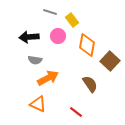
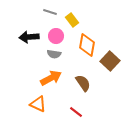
pink circle: moved 2 px left
gray semicircle: moved 19 px right, 6 px up
orange arrow: moved 3 px right
brown semicircle: moved 7 px left, 1 px up
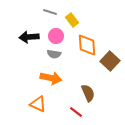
orange diamond: rotated 15 degrees counterclockwise
orange arrow: rotated 40 degrees clockwise
brown semicircle: moved 5 px right, 10 px down; rotated 12 degrees clockwise
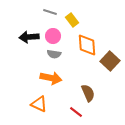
pink circle: moved 3 px left
orange triangle: moved 1 px right
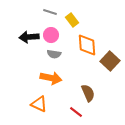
pink circle: moved 2 px left, 1 px up
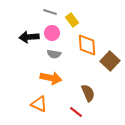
pink circle: moved 1 px right, 2 px up
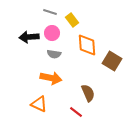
brown square: moved 2 px right; rotated 12 degrees counterclockwise
